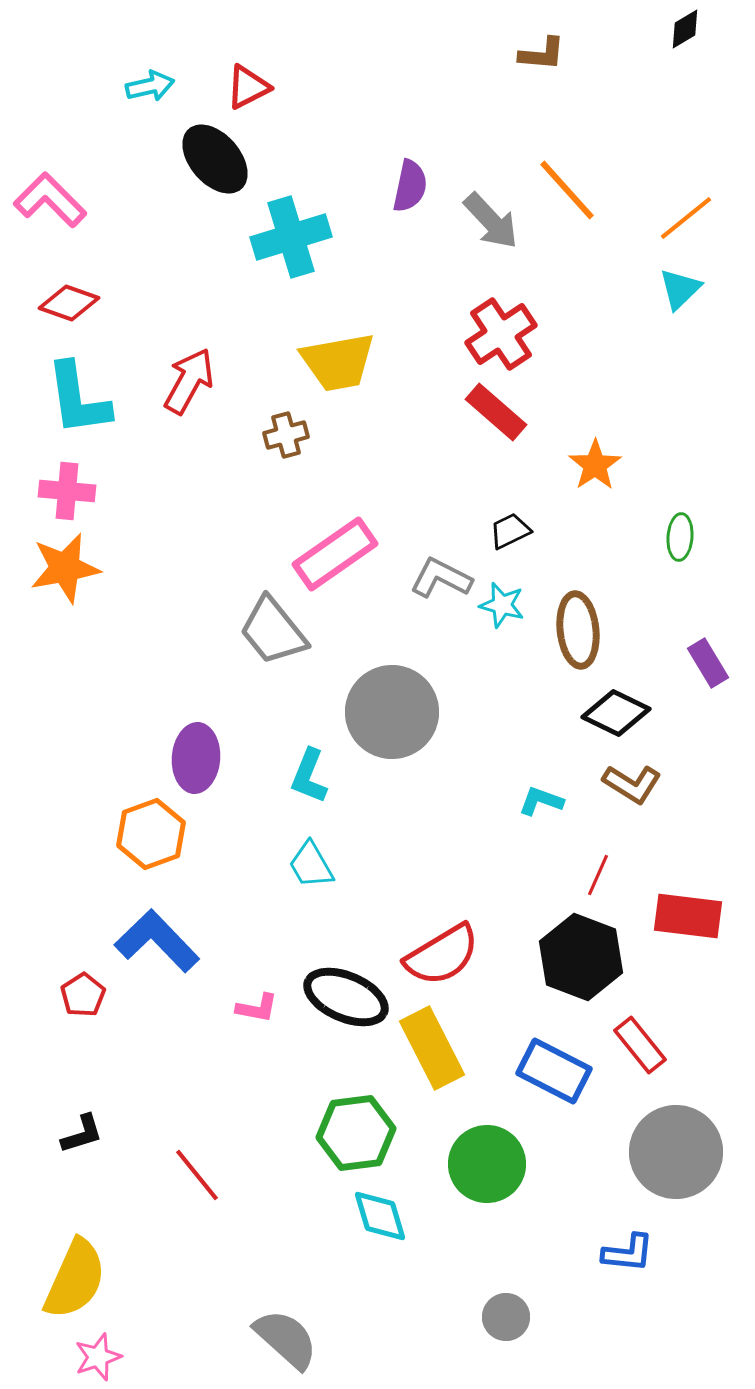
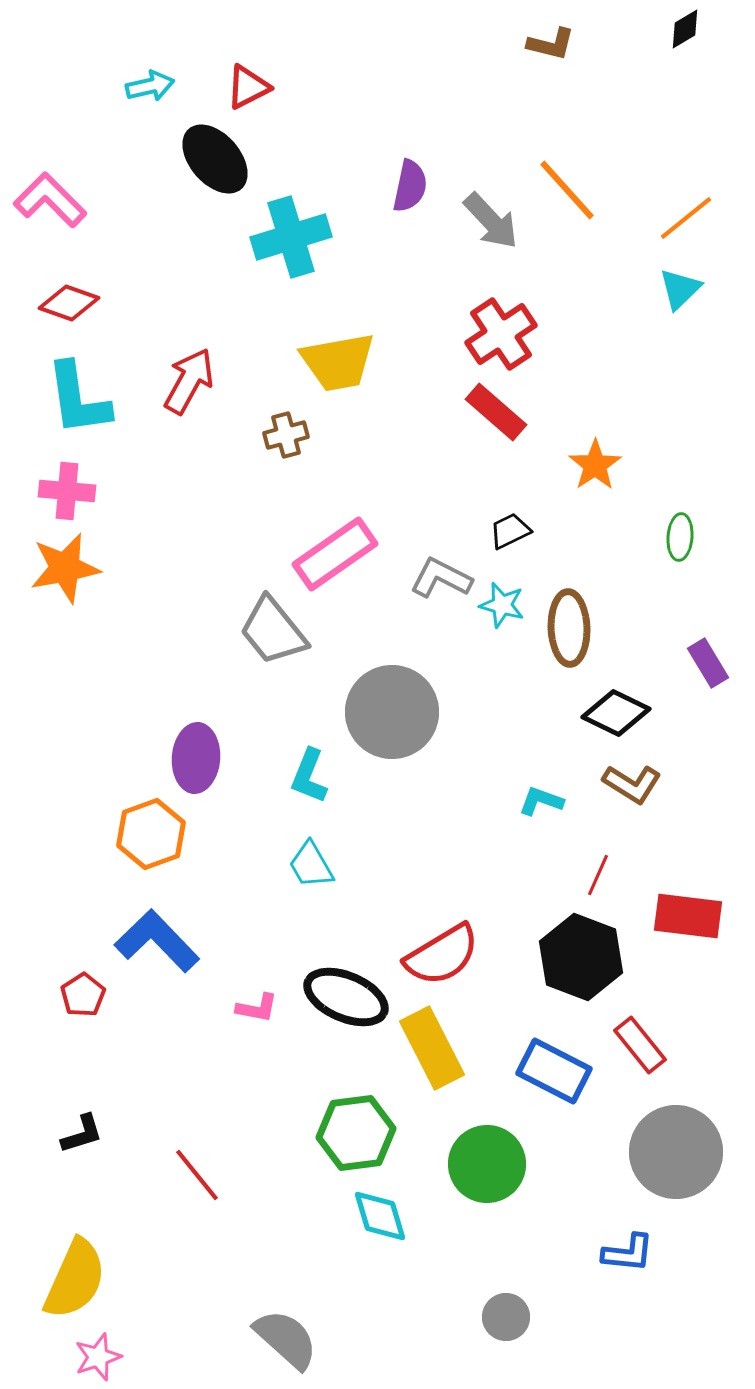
brown L-shape at (542, 54): moved 9 px right, 10 px up; rotated 9 degrees clockwise
brown ellipse at (578, 630): moved 9 px left, 2 px up; rotated 4 degrees clockwise
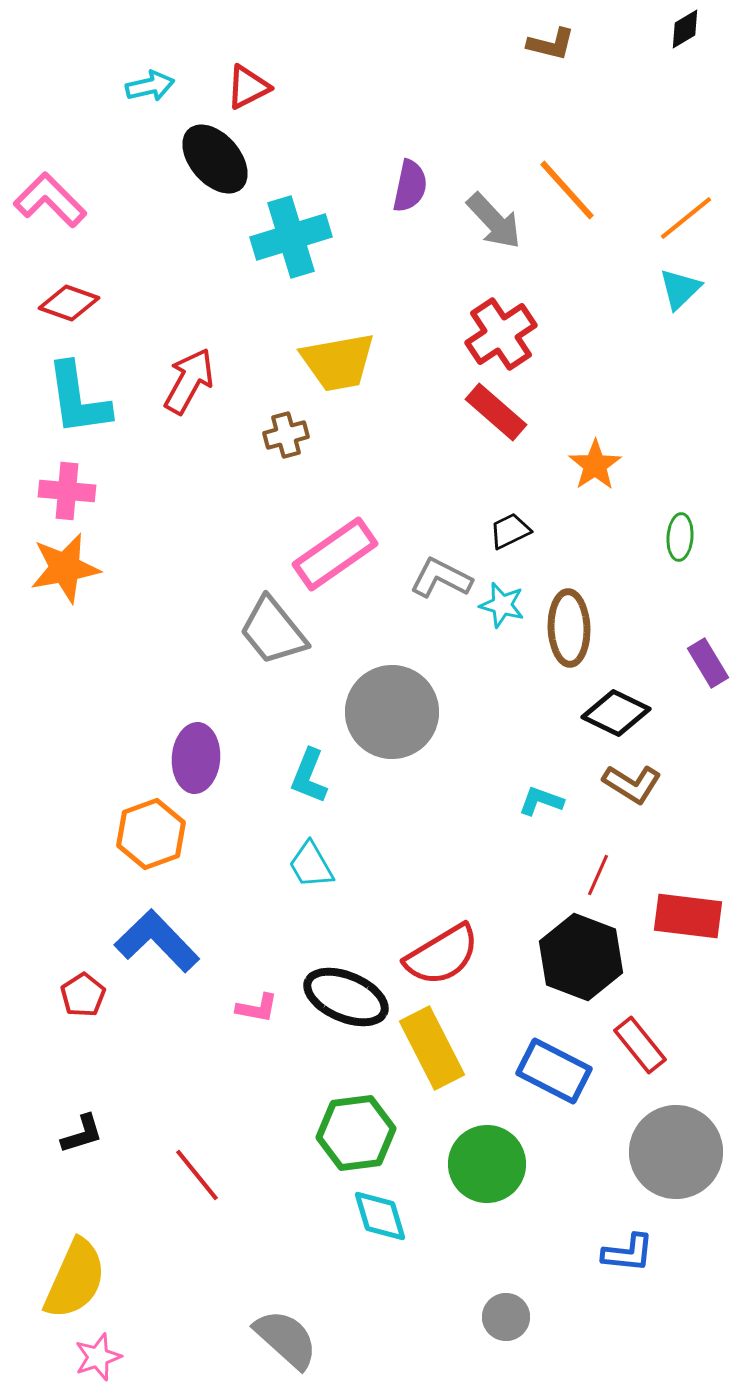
gray arrow at (491, 221): moved 3 px right
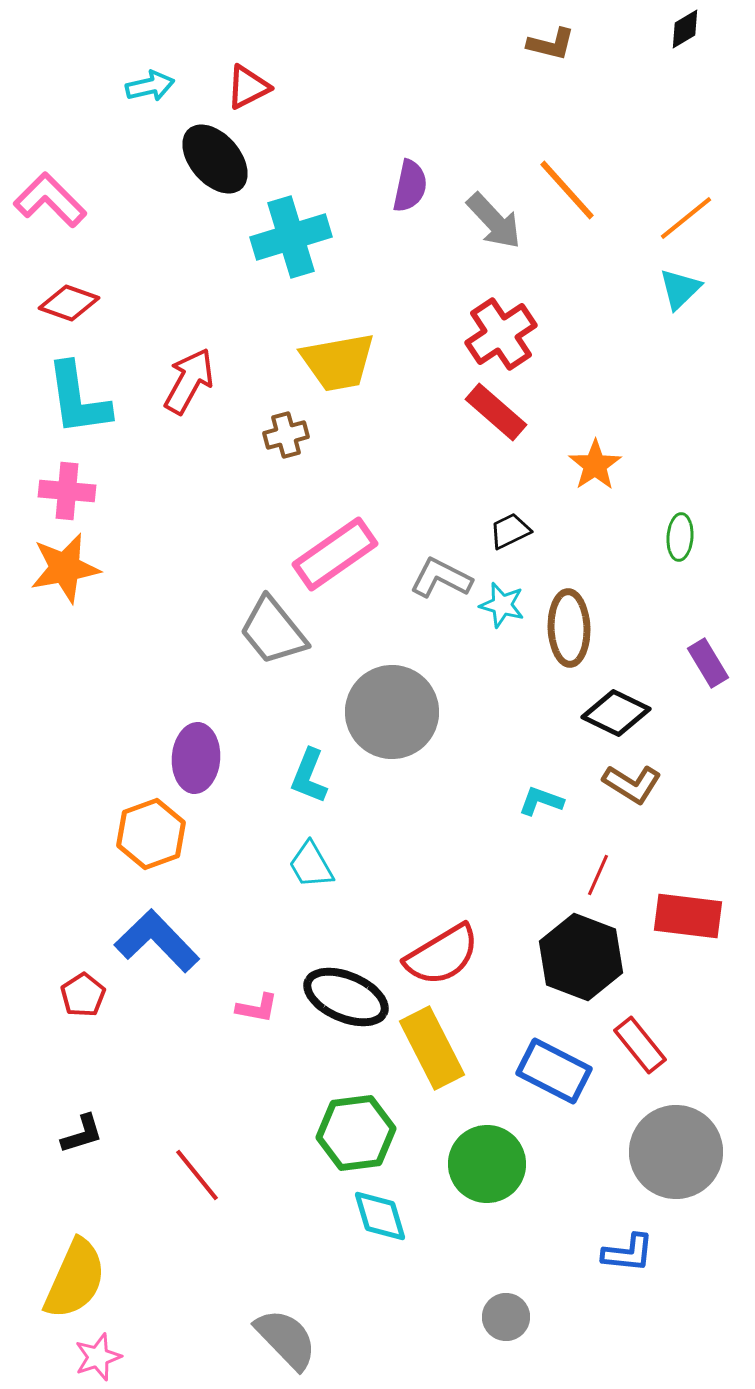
gray semicircle at (286, 1339): rotated 4 degrees clockwise
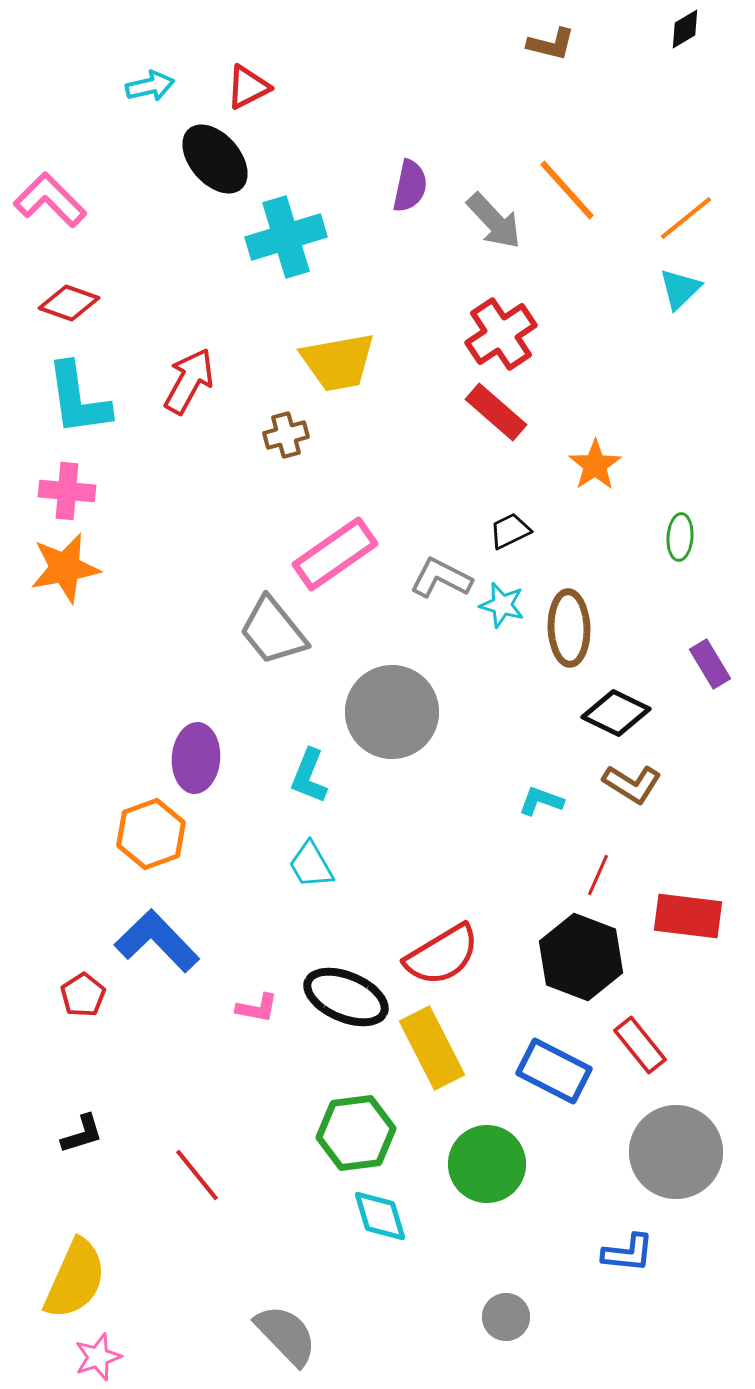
cyan cross at (291, 237): moved 5 px left
purple rectangle at (708, 663): moved 2 px right, 1 px down
gray semicircle at (286, 1339): moved 4 px up
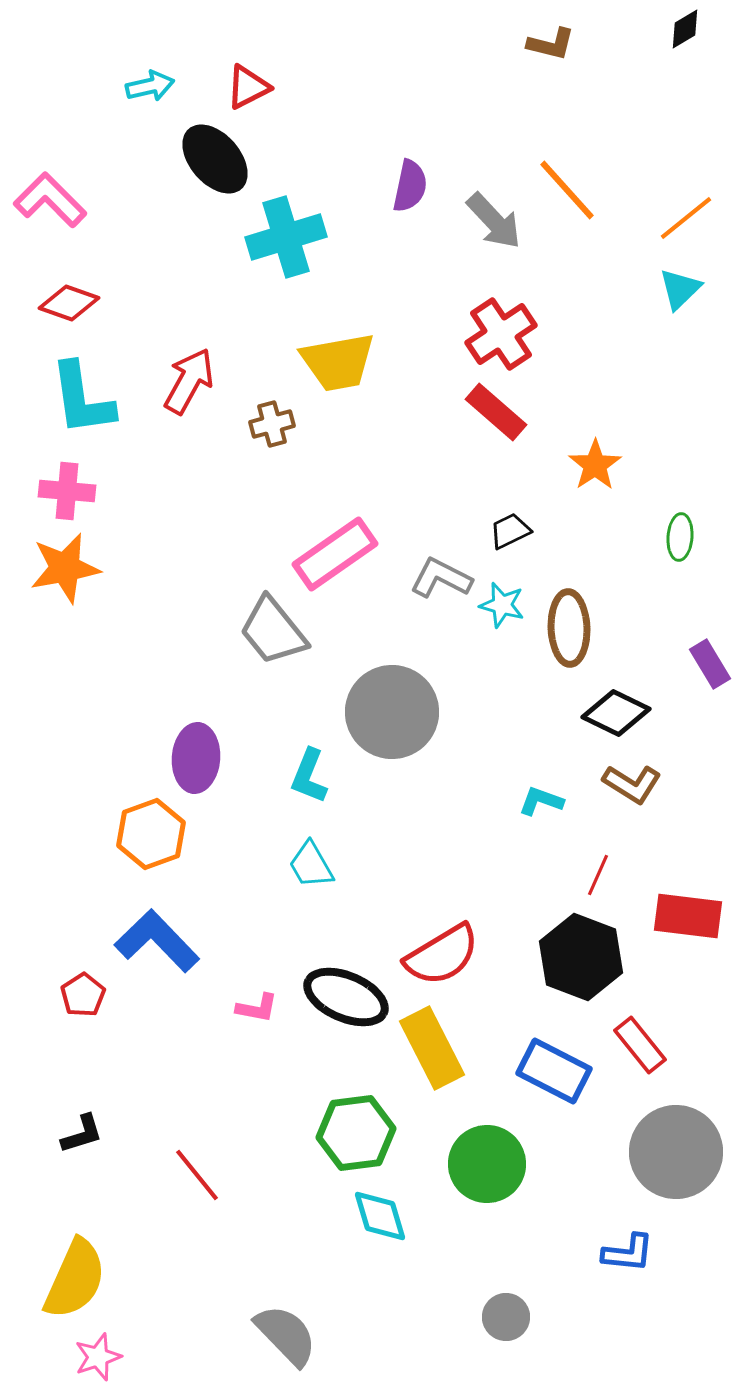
cyan L-shape at (78, 399): moved 4 px right
brown cross at (286, 435): moved 14 px left, 11 px up
